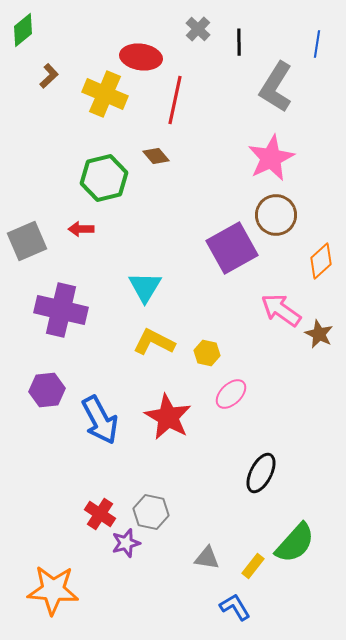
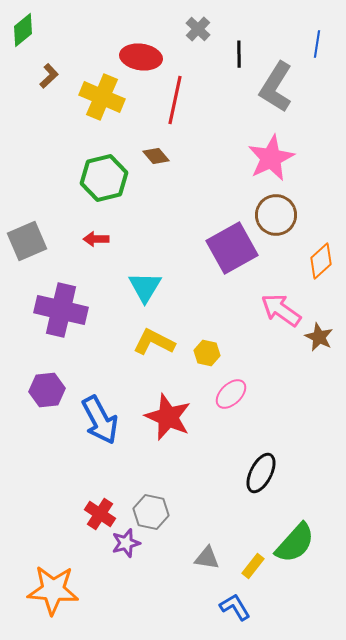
black line: moved 12 px down
yellow cross: moved 3 px left, 3 px down
red arrow: moved 15 px right, 10 px down
brown star: moved 3 px down
red star: rotated 6 degrees counterclockwise
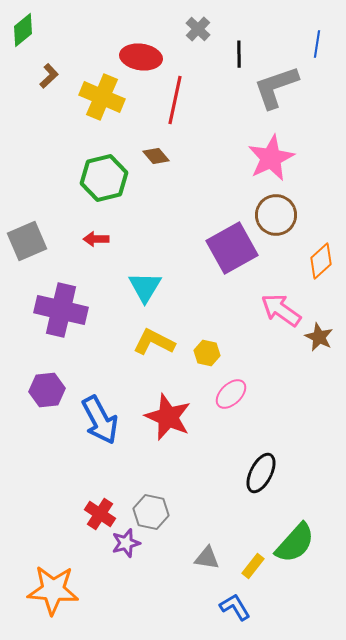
gray L-shape: rotated 39 degrees clockwise
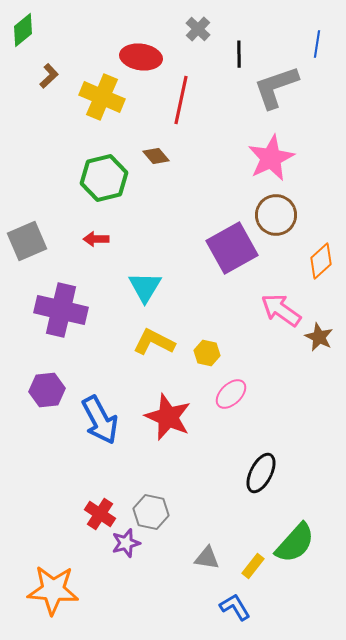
red line: moved 6 px right
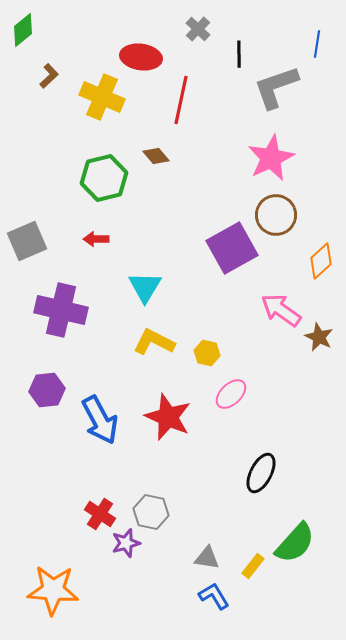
blue L-shape: moved 21 px left, 11 px up
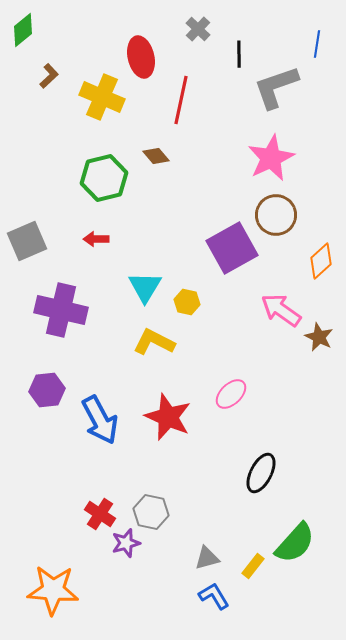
red ellipse: rotated 69 degrees clockwise
yellow hexagon: moved 20 px left, 51 px up
gray triangle: rotated 24 degrees counterclockwise
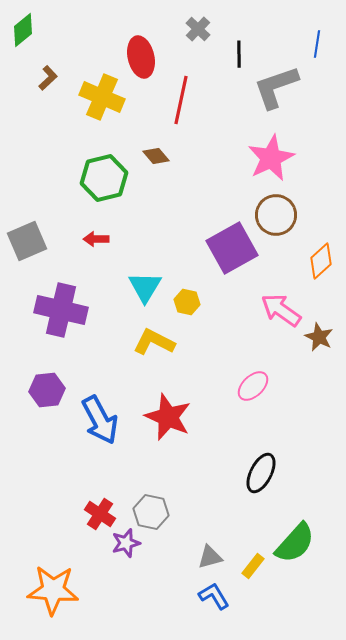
brown L-shape: moved 1 px left, 2 px down
pink ellipse: moved 22 px right, 8 px up
gray triangle: moved 3 px right, 1 px up
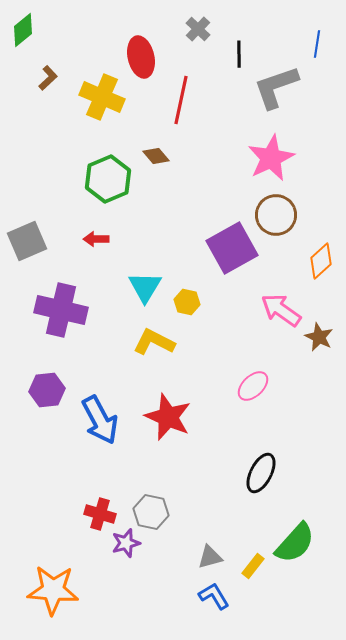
green hexagon: moved 4 px right, 1 px down; rotated 9 degrees counterclockwise
red cross: rotated 16 degrees counterclockwise
